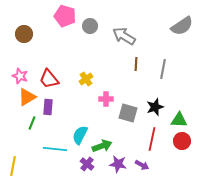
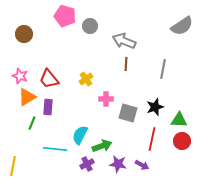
gray arrow: moved 5 px down; rotated 10 degrees counterclockwise
brown line: moved 10 px left
purple cross: rotated 24 degrees clockwise
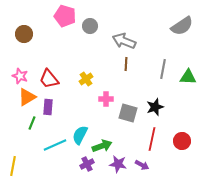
green triangle: moved 9 px right, 43 px up
cyan line: moved 4 px up; rotated 30 degrees counterclockwise
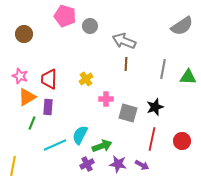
red trapezoid: rotated 40 degrees clockwise
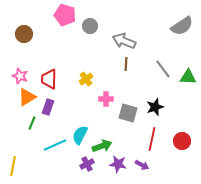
pink pentagon: moved 1 px up
gray line: rotated 48 degrees counterclockwise
purple rectangle: rotated 14 degrees clockwise
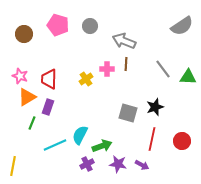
pink pentagon: moved 7 px left, 10 px down
pink cross: moved 1 px right, 30 px up
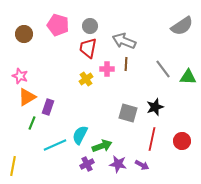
red trapezoid: moved 39 px right, 31 px up; rotated 10 degrees clockwise
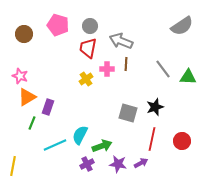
gray arrow: moved 3 px left
purple arrow: moved 1 px left, 2 px up; rotated 56 degrees counterclockwise
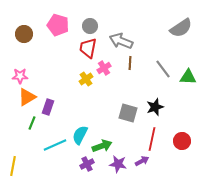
gray semicircle: moved 1 px left, 2 px down
brown line: moved 4 px right, 1 px up
pink cross: moved 3 px left, 1 px up; rotated 32 degrees counterclockwise
pink star: rotated 21 degrees counterclockwise
purple arrow: moved 1 px right, 2 px up
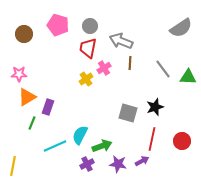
pink star: moved 1 px left, 2 px up
cyan line: moved 1 px down
